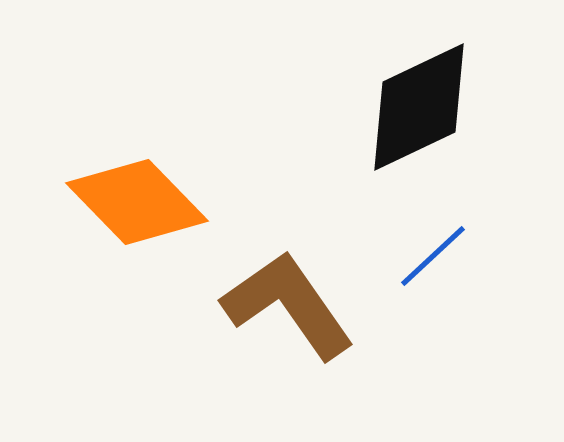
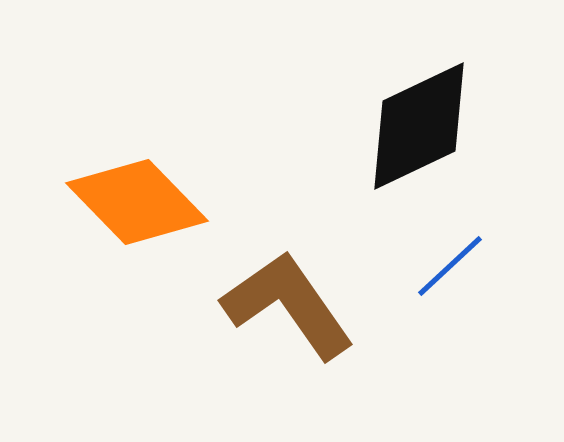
black diamond: moved 19 px down
blue line: moved 17 px right, 10 px down
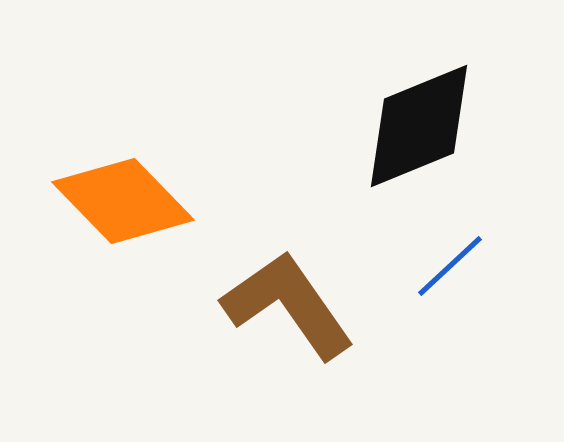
black diamond: rotated 3 degrees clockwise
orange diamond: moved 14 px left, 1 px up
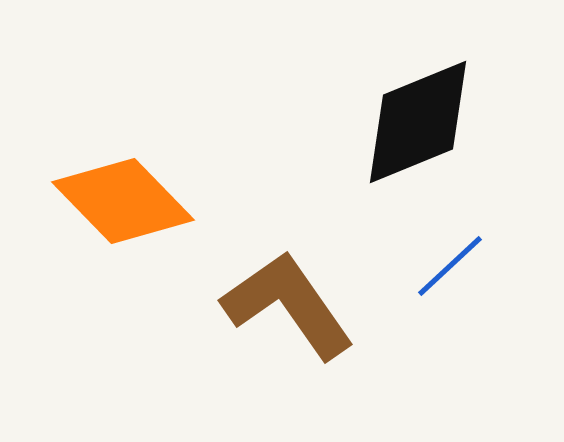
black diamond: moved 1 px left, 4 px up
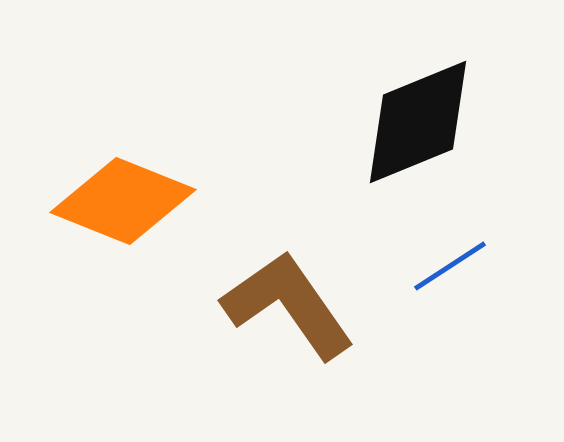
orange diamond: rotated 24 degrees counterclockwise
blue line: rotated 10 degrees clockwise
